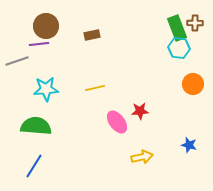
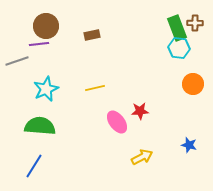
cyan star: rotated 20 degrees counterclockwise
green semicircle: moved 4 px right
yellow arrow: rotated 15 degrees counterclockwise
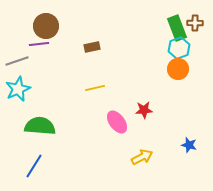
brown rectangle: moved 12 px down
cyan hexagon: rotated 25 degrees counterclockwise
orange circle: moved 15 px left, 15 px up
cyan star: moved 28 px left
red star: moved 4 px right, 1 px up
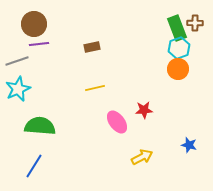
brown circle: moved 12 px left, 2 px up
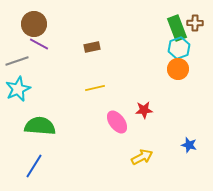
purple line: rotated 36 degrees clockwise
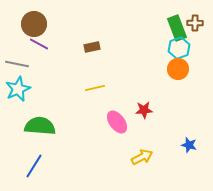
gray line: moved 3 px down; rotated 30 degrees clockwise
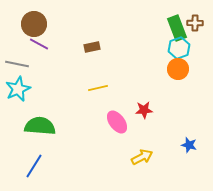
yellow line: moved 3 px right
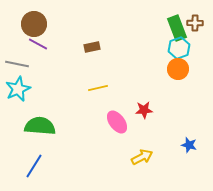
purple line: moved 1 px left
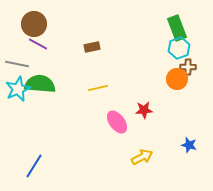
brown cross: moved 7 px left, 44 px down
orange circle: moved 1 px left, 10 px down
green semicircle: moved 42 px up
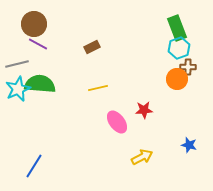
brown rectangle: rotated 14 degrees counterclockwise
gray line: rotated 25 degrees counterclockwise
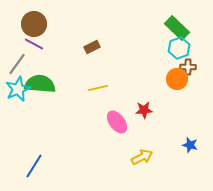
green rectangle: rotated 25 degrees counterclockwise
purple line: moved 4 px left
gray line: rotated 40 degrees counterclockwise
blue star: moved 1 px right
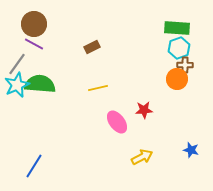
green rectangle: rotated 40 degrees counterclockwise
brown cross: moved 3 px left, 2 px up
cyan star: moved 1 px left, 4 px up
blue star: moved 1 px right, 5 px down
